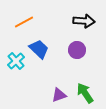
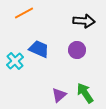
orange line: moved 9 px up
blue trapezoid: rotated 20 degrees counterclockwise
cyan cross: moved 1 px left
purple triangle: rotated 21 degrees counterclockwise
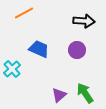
cyan cross: moved 3 px left, 8 px down
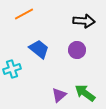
orange line: moved 1 px down
blue trapezoid: rotated 15 degrees clockwise
cyan cross: rotated 24 degrees clockwise
green arrow: rotated 20 degrees counterclockwise
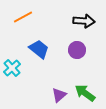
orange line: moved 1 px left, 3 px down
cyan cross: moved 1 px up; rotated 24 degrees counterclockwise
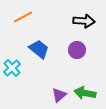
green arrow: rotated 25 degrees counterclockwise
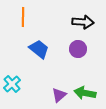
orange line: rotated 60 degrees counterclockwise
black arrow: moved 1 px left, 1 px down
purple circle: moved 1 px right, 1 px up
cyan cross: moved 16 px down
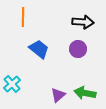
purple triangle: moved 1 px left
